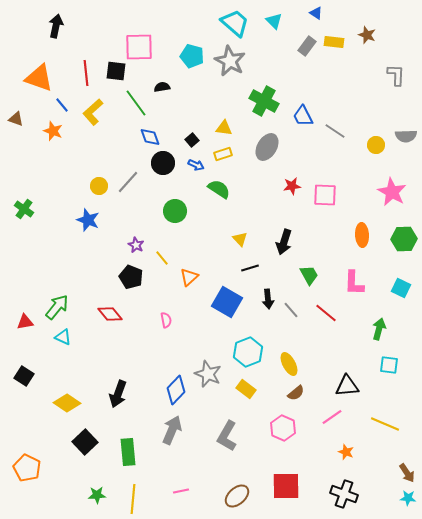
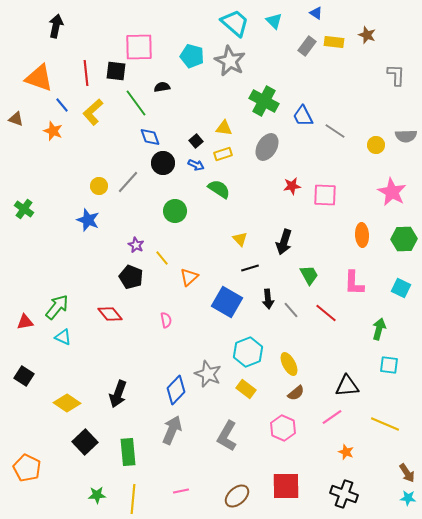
black square at (192, 140): moved 4 px right, 1 px down
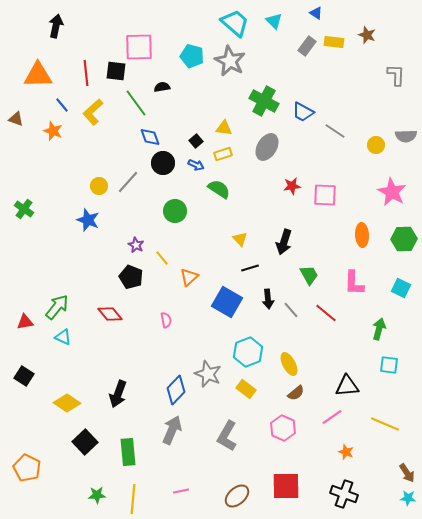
orange triangle at (39, 78): moved 1 px left, 3 px up; rotated 20 degrees counterclockwise
blue trapezoid at (303, 116): moved 4 px up; rotated 35 degrees counterclockwise
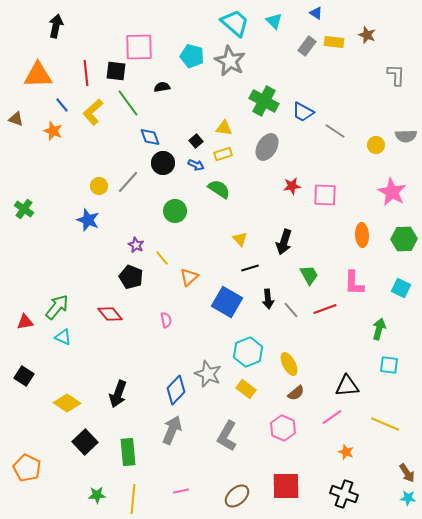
green line at (136, 103): moved 8 px left
red line at (326, 313): moved 1 px left, 4 px up; rotated 60 degrees counterclockwise
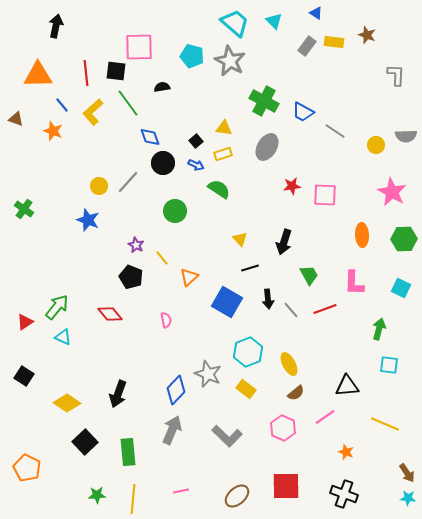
red triangle at (25, 322): rotated 24 degrees counterclockwise
pink line at (332, 417): moved 7 px left
gray L-shape at (227, 436): rotated 76 degrees counterclockwise
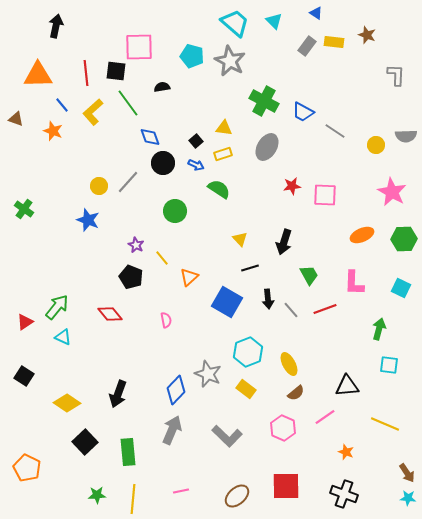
orange ellipse at (362, 235): rotated 70 degrees clockwise
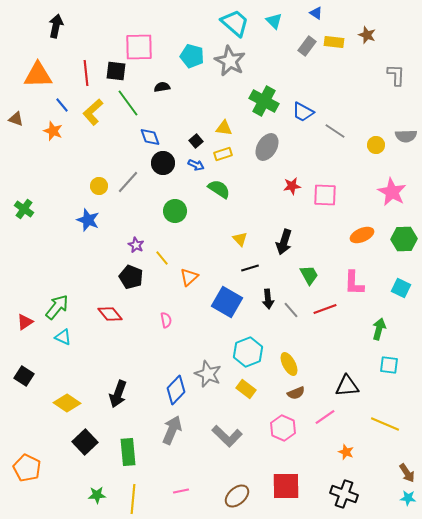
brown semicircle at (296, 393): rotated 18 degrees clockwise
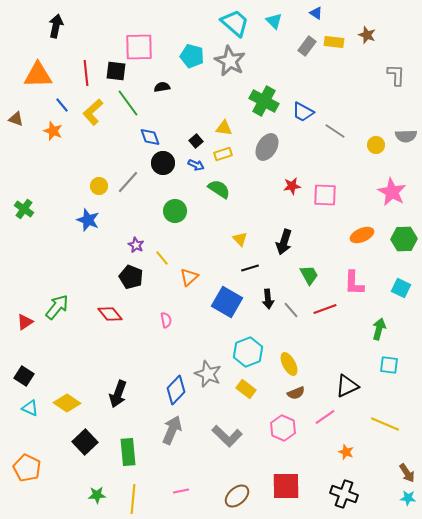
cyan triangle at (63, 337): moved 33 px left, 71 px down
black triangle at (347, 386): rotated 20 degrees counterclockwise
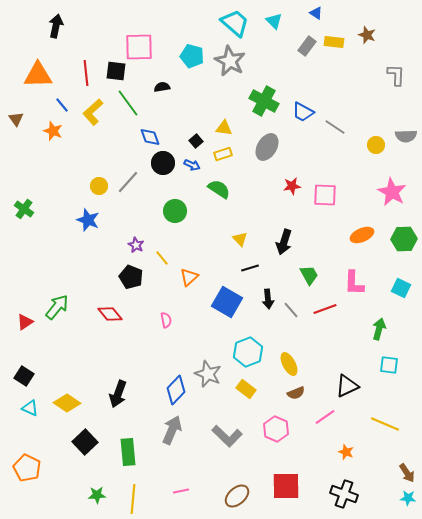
brown triangle at (16, 119): rotated 35 degrees clockwise
gray line at (335, 131): moved 4 px up
blue arrow at (196, 165): moved 4 px left
pink hexagon at (283, 428): moved 7 px left, 1 px down
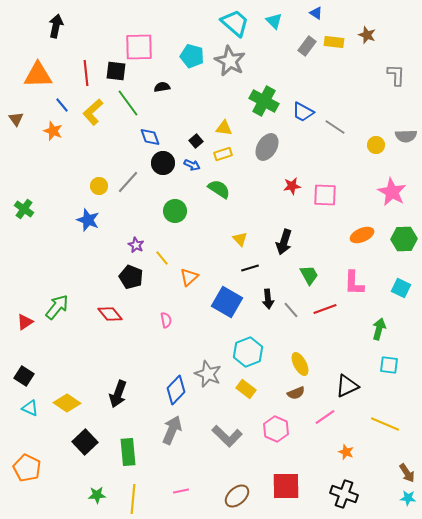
yellow ellipse at (289, 364): moved 11 px right
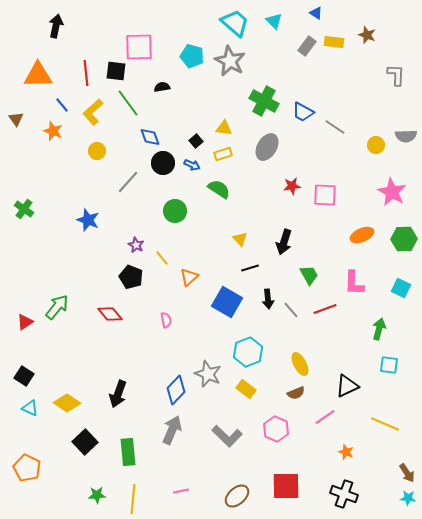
yellow circle at (99, 186): moved 2 px left, 35 px up
